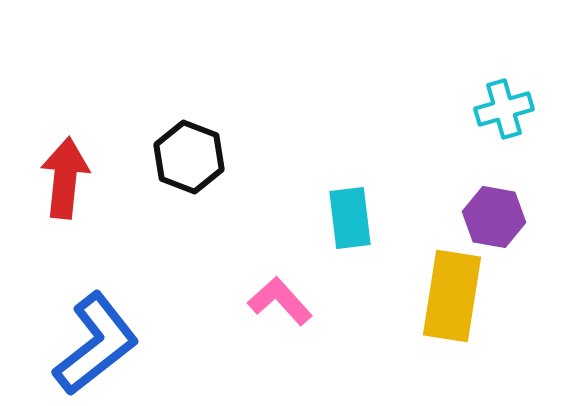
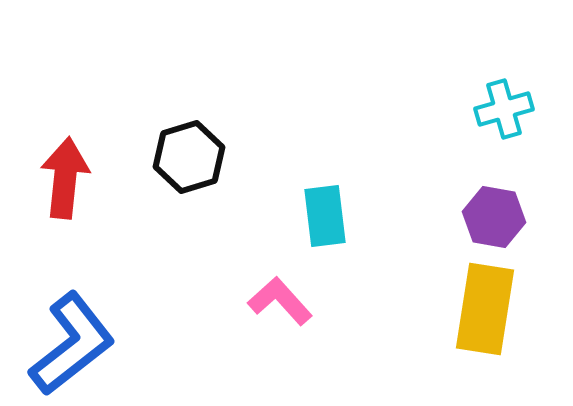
black hexagon: rotated 22 degrees clockwise
cyan rectangle: moved 25 px left, 2 px up
yellow rectangle: moved 33 px right, 13 px down
blue L-shape: moved 24 px left
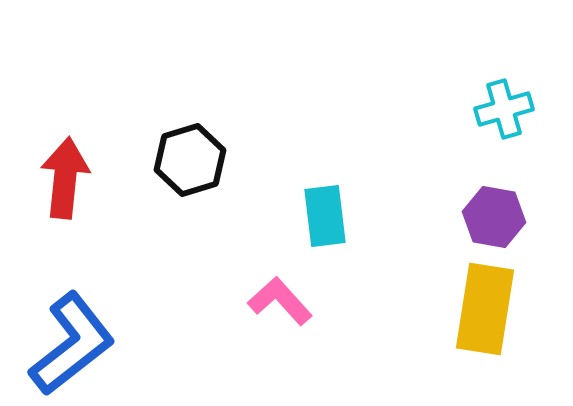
black hexagon: moved 1 px right, 3 px down
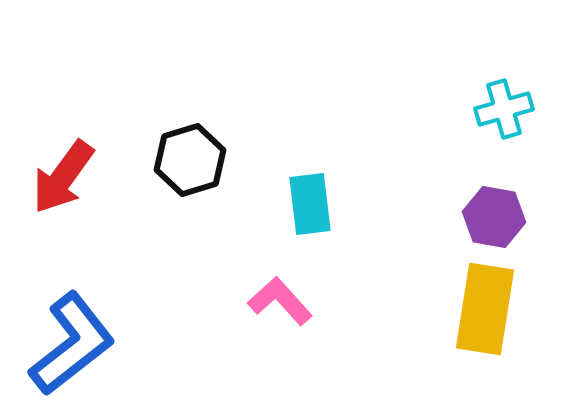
red arrow: moved 2 px left, 1 px up; rotated 150 degrees counterclockwise
cyan rectangle: moved 15 px left, 12 px up
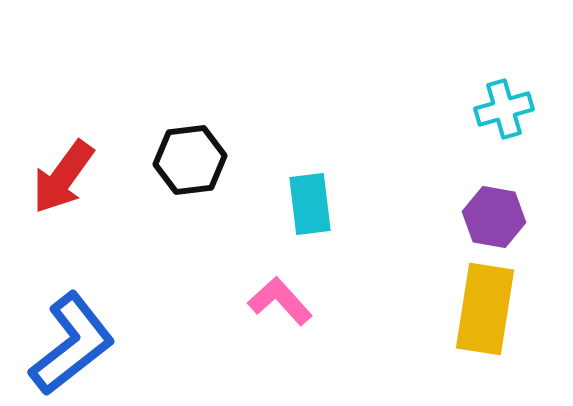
black hexagon: rotated 10 degrees clockwise
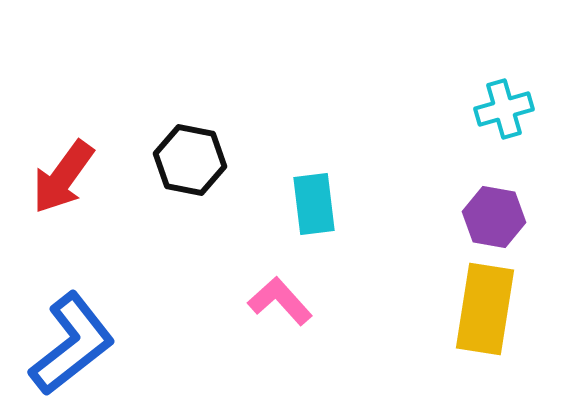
black hexagon: rotated 18 degrees clockwise
cyan rectangle: moved 4 px right
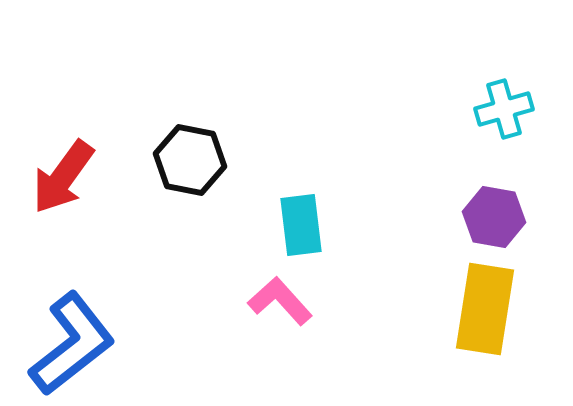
cyan rectangle: moved 13 px left, 21 px down
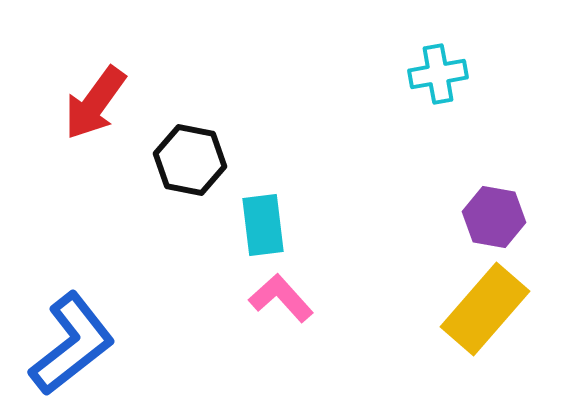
cyan cross: moved 66 px left, 35 px up; rotated 6 degrees clockwise
red arrow: moved 32 px right, 74 px up
cyan rectangle: moved 38 px left
pink L-shape: moved 1 px right, 3 px up
yellow rectangle: rotated 32 degrees clockwise
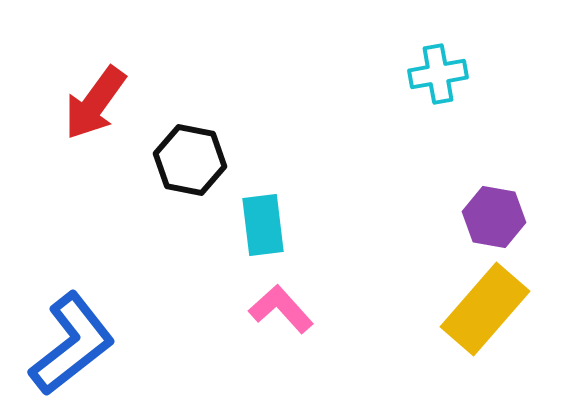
pink L-shape: moved 11 px down
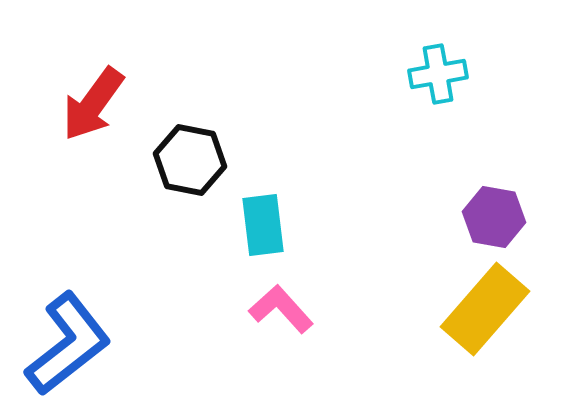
red arrow: moved 2 px left, 1 px down
blue L-shape: moved 4 px left
